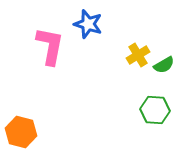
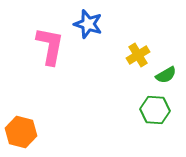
green semicircle: moved 2 px right, 10 px down
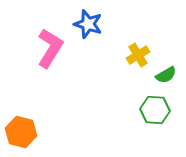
pink L-shape: moved 2 px down; rotated 21 degrees clockwise
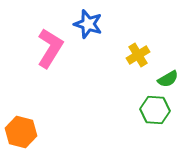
green semicircle: moved 2 px right, 4 px down
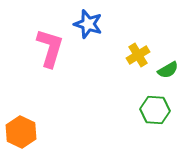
pink L-shape: rotated 15 degrees counterclockwise
green semicircle: moved 9 px up
orange hexagon: rotated 12 degrees clockwise
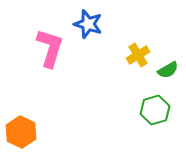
green hexagon: rotated 20 degrees counterclockwise
